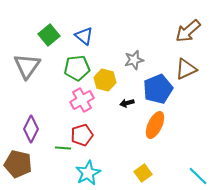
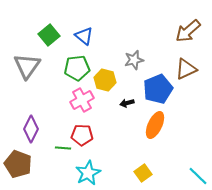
red pentagon: rotated 20 degrees clockwise
brown pentagon: rotated 8 degrees clockwise
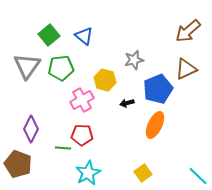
green pentagon: moved 16 px left
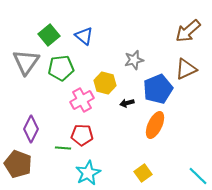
gray triangle: moved 1 px left, 4 px up
yellow hexagon: moved 3 px down
